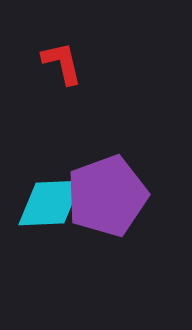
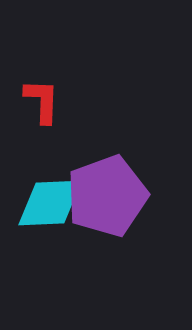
red L-shape: moved 20 px left, 38 px down; rotated 15 degrees clockwise
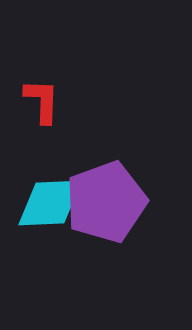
purple pentagon: moved 1 px left, 6 px down
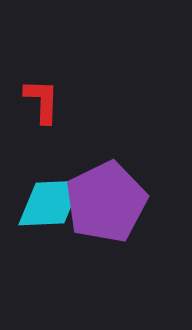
purple pentagon: rotated 6 degrees counterclockwise
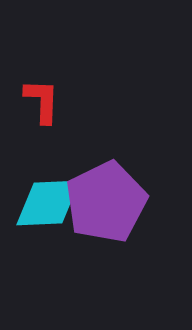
cyan diamond: moved 2 px left
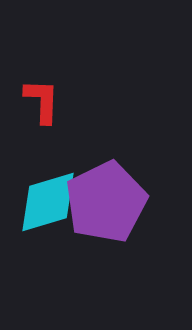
cyan diamond: moved 1 px up; rotated 14 degrees counterclockwise
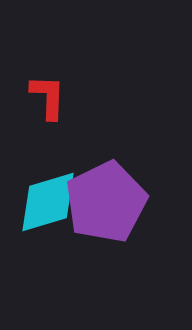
red L-shape: moved 6 px right, 4 px up
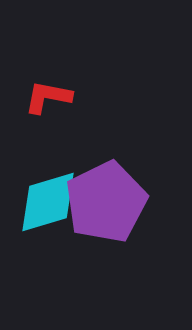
red L-shape: rotated 81 degrees counterclockwise
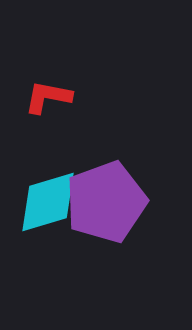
purple pentagon: rotated 6 degrees clockwise
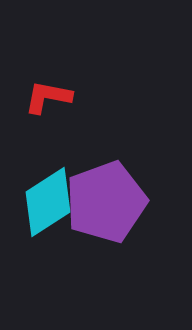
cyan diamond: rotated 16 degrees counterclockwise
